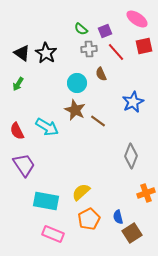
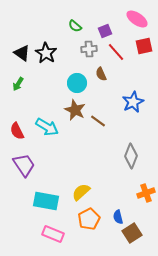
green semicircle: moved 6 px left, 3 px up
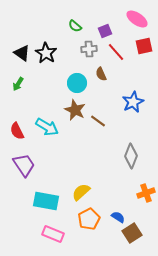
blue semicircle: rotated 136 degrees clockwise
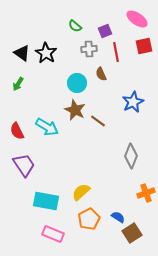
red line: rotated 30 degrees clockwise
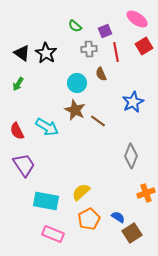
red square: rotated 18 degrees counterclockwise
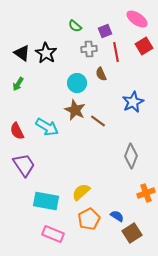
blue semicircle: moved 1 px left, 1 px up
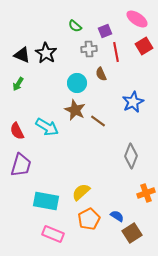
black triangle: moved 2 px down; rotated 12 degrees counterclockwise
purple trapezoid: moved 3 px left; rotated 50 degrees clockwise
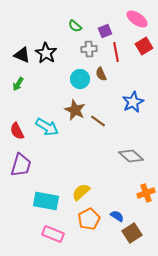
cyan circle: moved 3 px right, 4 px up
gray diamond: rotated 70 degrees counterclockwise
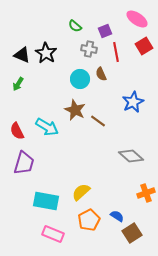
gray cross: rotated 14 degrees clockwise
purple trapezoid: moved 3 px right, 2 px up
orange pentagon: moved 1 px down
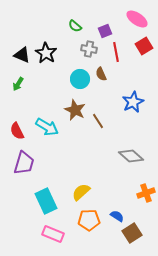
brown line: rotated 21 degrees clockwise
cyan rectangle: rotated 55 degrees clockwise
orange pentagon: rotated 25 degrees clockwise
